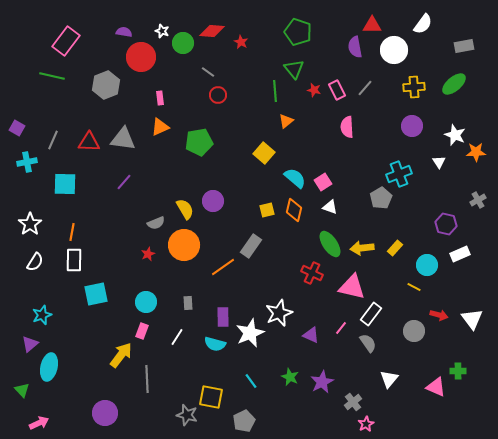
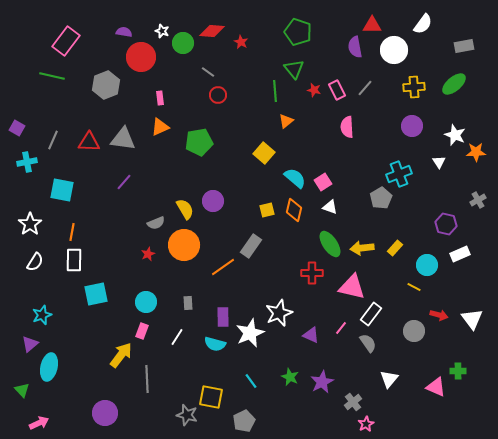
cyan square at (65, 184): moved 3 px left, 6 px down; rotated 10 degrees clockwise
red cross at (312, 273): rotated 25 degrees counterclockwise
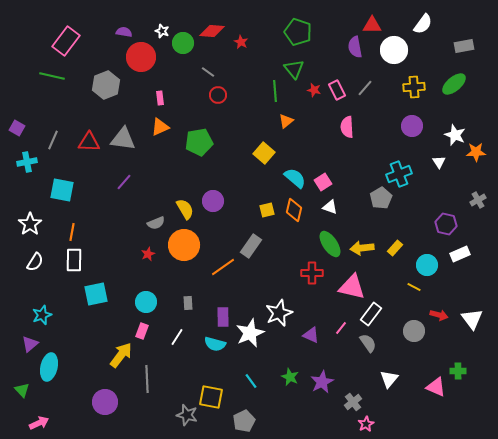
purple circle at (105, 413): moved 11 px up
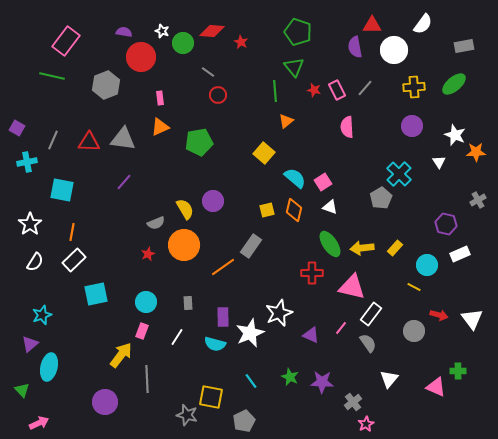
green triangle at (294, 69): moved 2 px up
cyan cross at (399, 174): rotated 25 degrees counterclockwise
white rectangle at (74, 260): rotated 45 degrees clockwise
purple star at (322, 382): rotated 30 degrees clockwise
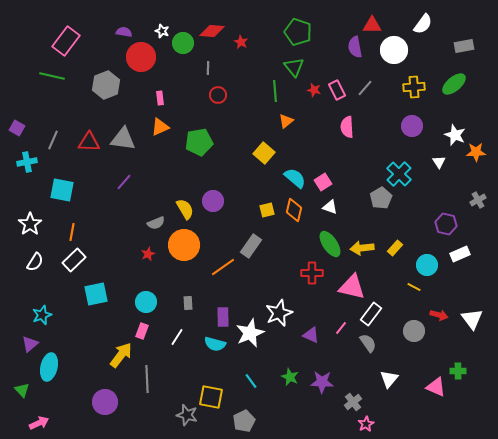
gray line at (208, 72): moved 4 px up; rotated 56 degrees clockwise
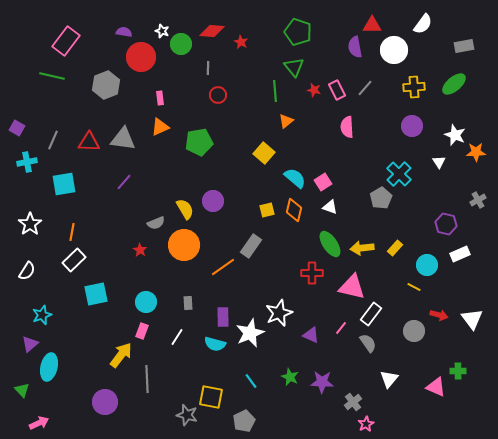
green circle at (183, 43): moved 2 px left, 1 px down
cyan square at (62, 190): moved 2 px right, 6 px up; rotated 20 degrees counterclockwise
red star at (148, 254): moved 8 px left, 4 px up; rotated 16 degrees counterclockwise
white semicircle at (35, 262): moved 8 px left, 9 px down
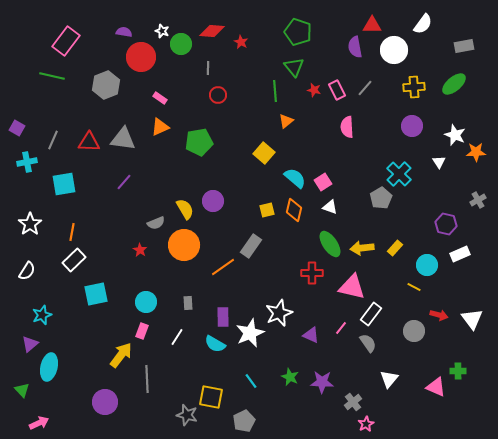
pink rectangle at (160, 98): rotated 48 degrees counterclockwise
cyan semicircle at (215, 344): rotated 15 degrees clockwise
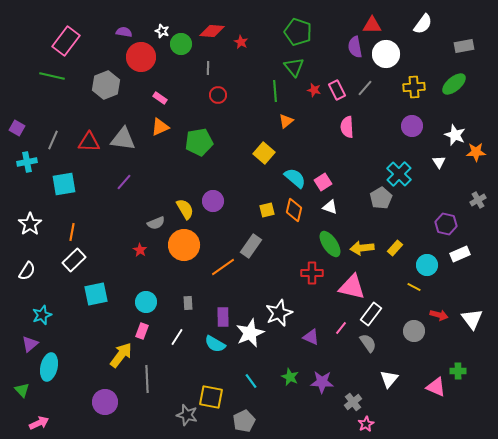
white circle at (394, 50): moved 8 px left, 4 px down
purple triangle at (311, 335): moved 2 px down
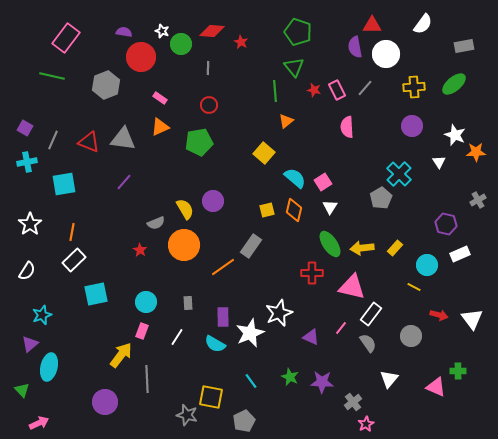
pink rectangle at (66, 41): moved 3 px up
red circle at (218, 95): moved 9 px left, 10 px down
purple square at (17, 128): moved 8 px right
red triangle at (89, 142): rotated 20 degrees clockwise
white triangle at (330, 207): rotated 42 degrees clockwise
gray circle at (414, 331): moved 3 px left, 5 px down
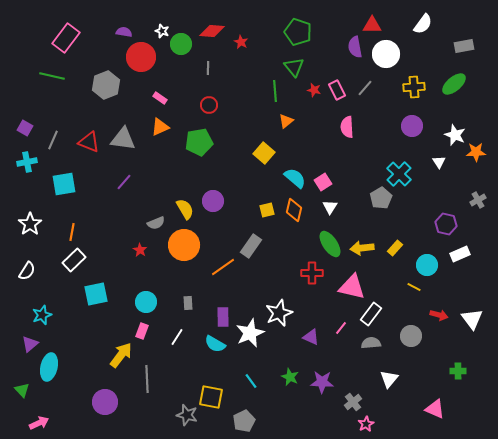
gray semicircle at (368, 343): moved 3 px right; rotated 60 degrees counterclockwise
pink triangle at (436, 387): moved 1 px left, 22 px down
